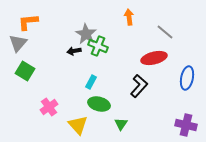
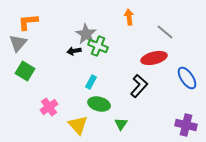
blue ellipse: rotated 45 degrees counterclockwise
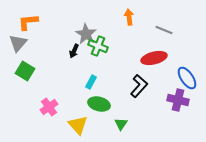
gray line: moved 1 px left, 2 px up; rotated 18 degrees counterclockwise
black arrow: rotated 56 degrees counterclockwise
purple cross: moved 8 px left, 25 px up
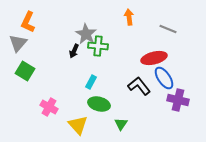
orange L-shape: rotated 60 degrees counterclockwise
gray line: moved 4 px right, 1 px up
green cross: rotated 18 degrees counterclockwise
blue ellipse: moved 23 px left
black L-shape: rotated 80 degrees counterclockwise
pink cross: rotated 24 degrees counterclockwise
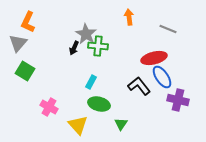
black arrow: moved 3 px up
blue ellipse: moved 2 px left, 1 px up
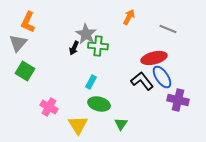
orange arrow: rotated 35 degrees clockwise
black L-shape: moved 3 px right, 5 px up
yellow triangle: rotated 10 degrees clockwise
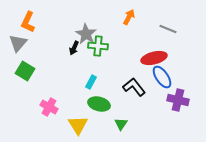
black L-shape: moved 8 px left, 6 px down
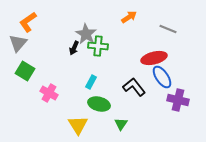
orange arrow: rotated 28 degrees clockwise
orange L-shape: rotated 30 degrees clockwise
pink cross: moved 14 px up
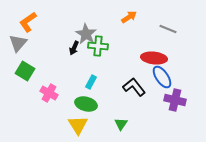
red ellipse: rotated 20 degrees clockwise
purple cross: moved 3 px left
green ellipse: moved 13 px left
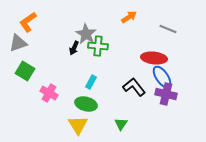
gray triangle: rotated 30 degrees clockwise
purple cross: moved 9 px left, 6 px up
